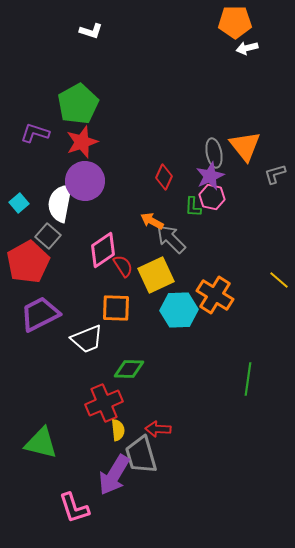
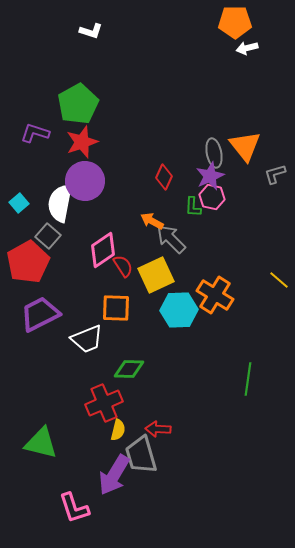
yellow semicircle: rotated 20 degrees clockwise
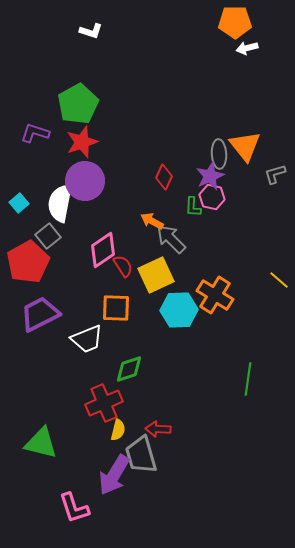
gray ellipse: moved 5 px right, 1 px down; rotated 8 degrees clockwise
gray square: rotated 10 degrees clockwise
green diamond: rotated 20 degrees counterclockwise
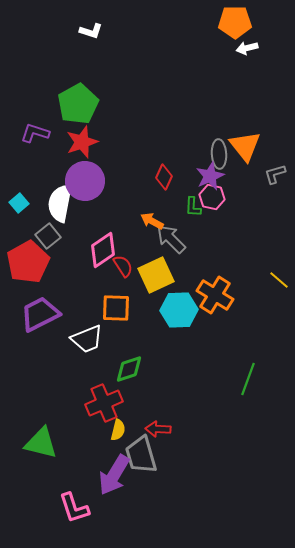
green line: rotated 12 degrees clockwise
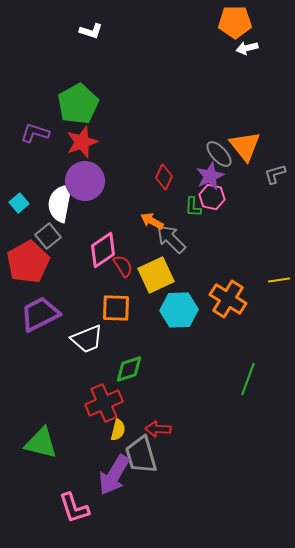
gray ellipse: rotated 40 degrees counterclockwise
yellow line: rotated 50 degrees counterclockwise
orange cross: moved 13 px right, 4 px down
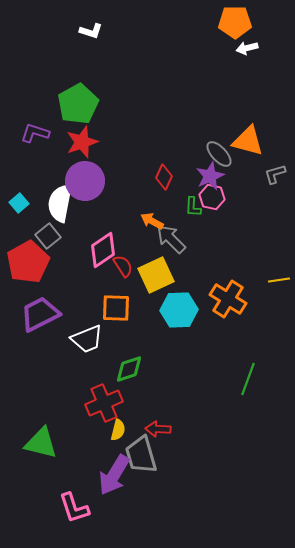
orange triangle: moved 3 px right, 5 px up; rotated 36 degrees counterclockwise
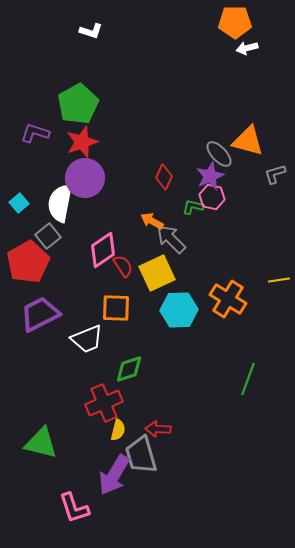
purple circle: moved 3 px up
green L-shape: rotated 100 degrees clockwise
yellow square: moved 1 px right, 2 px up
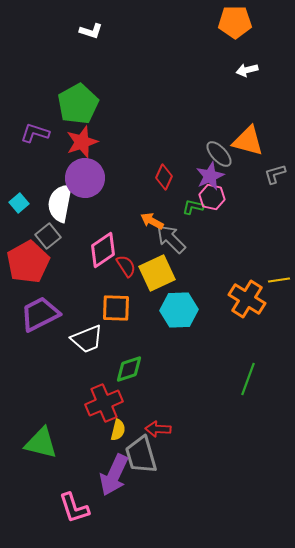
white arrow: moved 22 px down
red semicircle: moved 3 px right
orange cross: moved 19 px right
purple arrow: rotated 6 degrees counterclockwise
